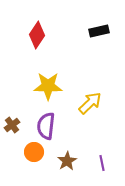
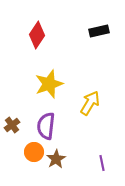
yellow star: moved 1 px right, 2 px up; rotated 20 degrees counterclockwise
yellow arrow: rotated 15 degrees counterclockwise
brown star: moved 11 px left, 2 px up
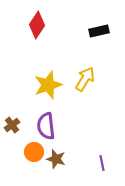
red diamond: moved 10 px up
yellow star: moved 1 px left, 1 px down
yellow arrow: moved 5 px left, 24 px up
purple semicircle: rotated 12 degrees counterclockwise
brown star: rotated 24 degrees counterclockwise
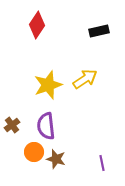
yellow arrow: rotated 25 degrees clockwise
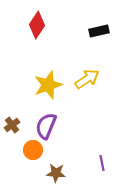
yellow arrow: moved 2 px right
purple semicircle: rotated 28 degrees clockwise
orange circle: moved 1 px left, 2 px up
brown star: moved 14 px down; rotated 12 degrees counterclockwise
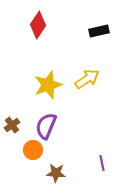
red diamond: moved 1 px right
